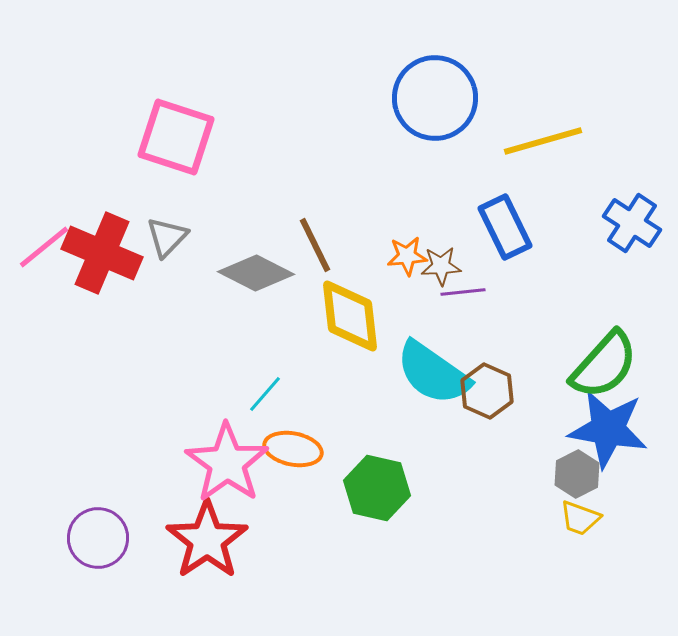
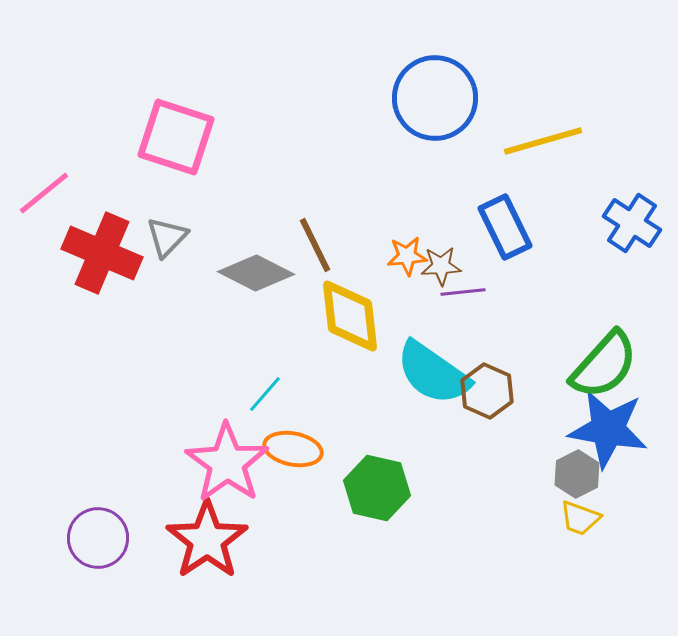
pink line: moved 54 px up
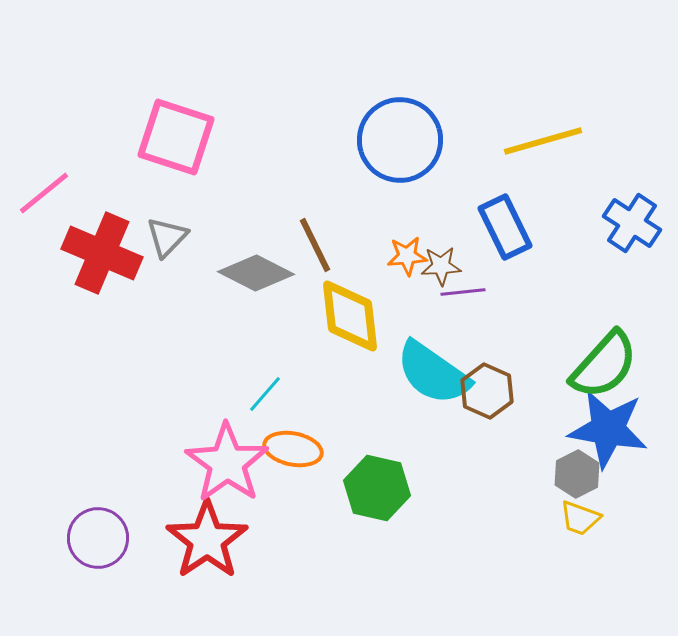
blue circle: moved 35 px left, 42 px down
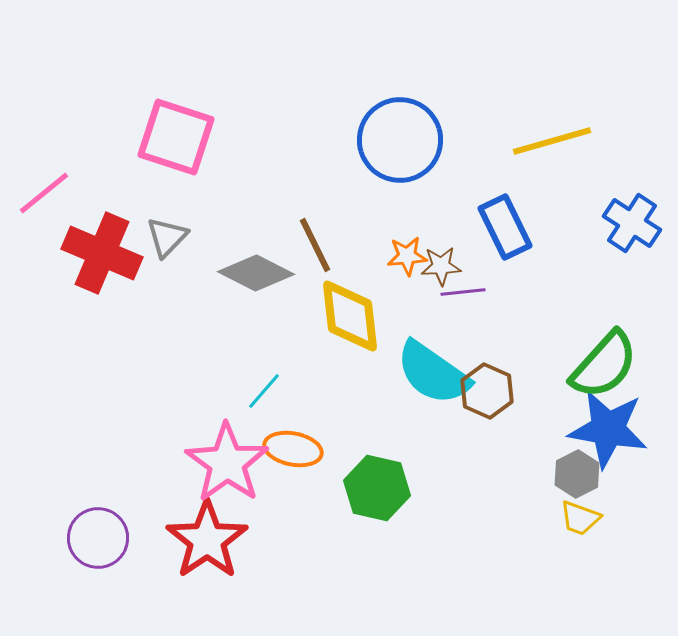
yellow line: moved 9 px right
cyan line: moved 1 px left, 3 px up
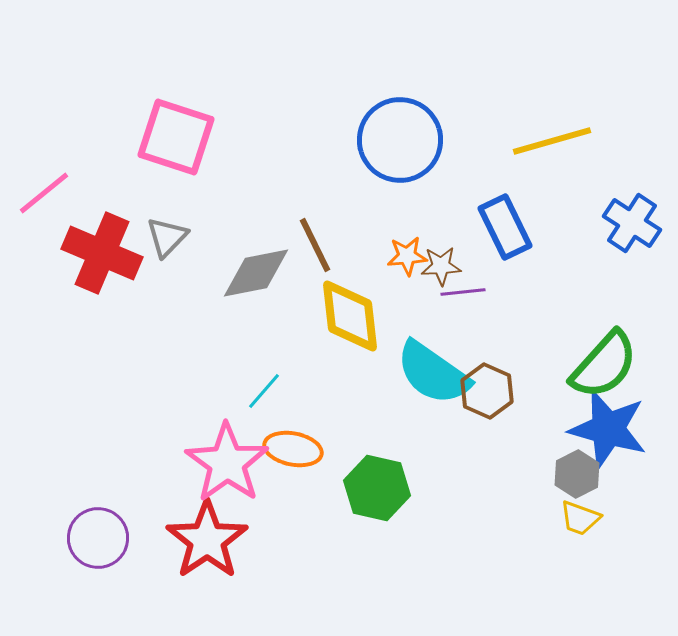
gray diamond: rotated 38 degrees counterclockwise
blue star: rotated 6 degrees clockwise
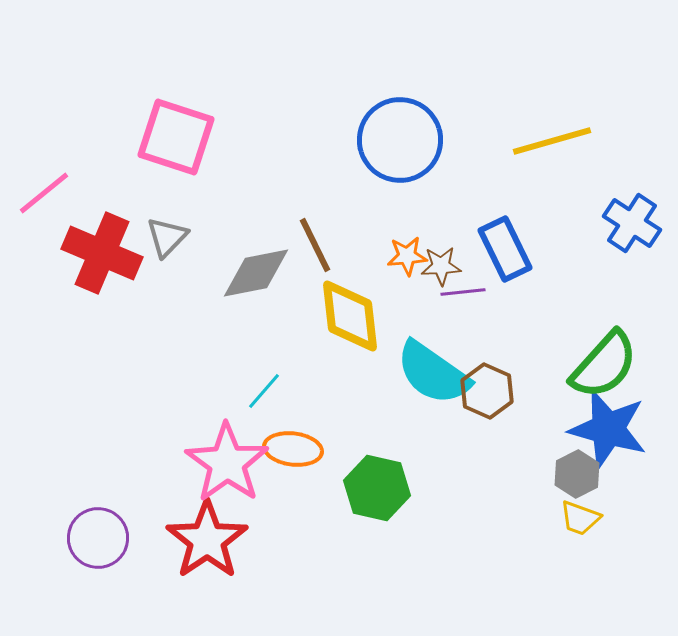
blue rectangle: moved 22 px down
orange ellipse: rotated 4 degrees counterclockwise
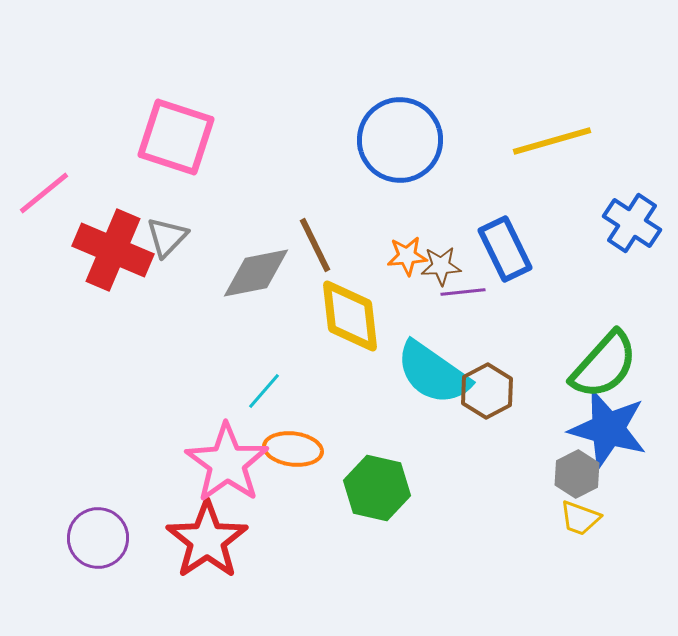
red cross: moved 11 px right, 3 px up
brown hexagon: rotated 8 degrees clockwise
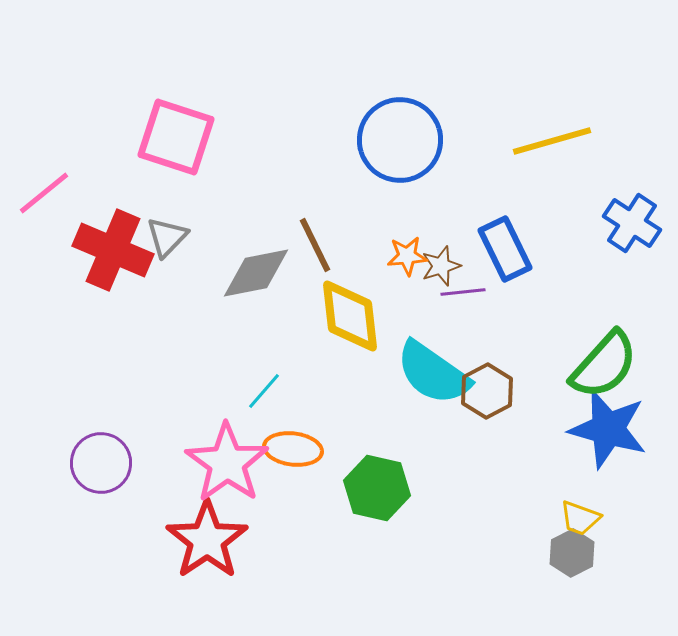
brown star: rotated 15 degrees counterclockwise
gray hexagon: moved 5 px left, 79 px down
purple circle: moved 3 px right, 75 px up
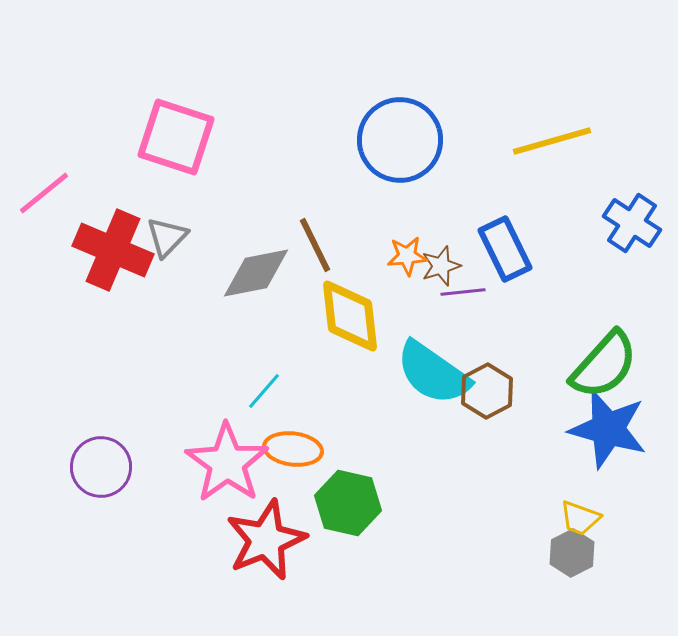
purple circle: moved 4 px down
green hexagon: moved 29 px left, 15 px down
red star: moved 59 px right; rotated 12 degrees clockwise
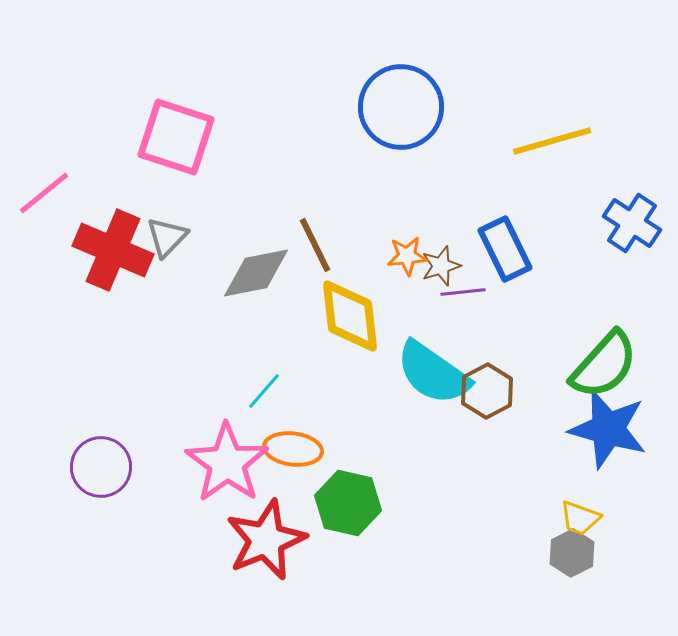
blue circle: moved 1 px right, 33 px up
